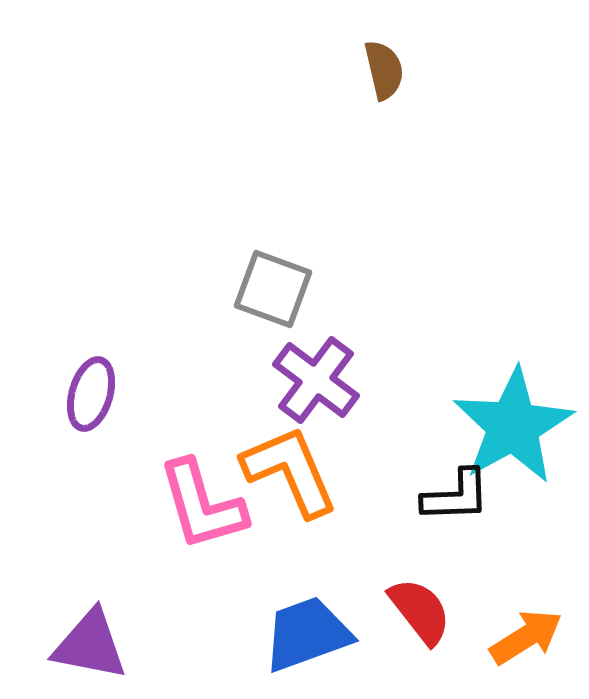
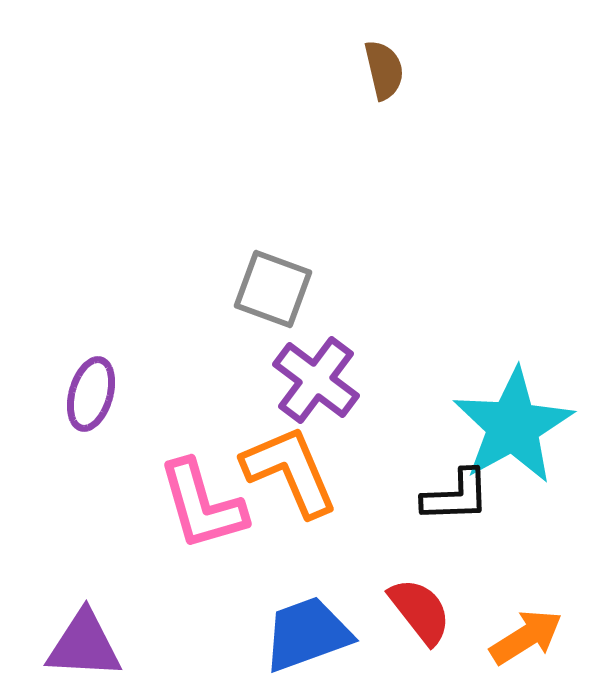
purple triangle: moved 6 px left; rotated 8 degrees counterclockwise
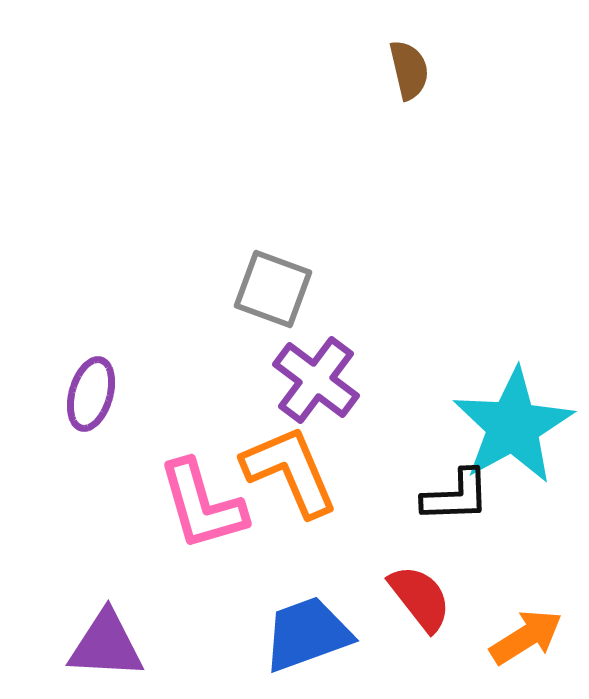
brown semicircle: moved 25 px right
red semicircle: moved 13 px up
purple triangle: moved 22 px right
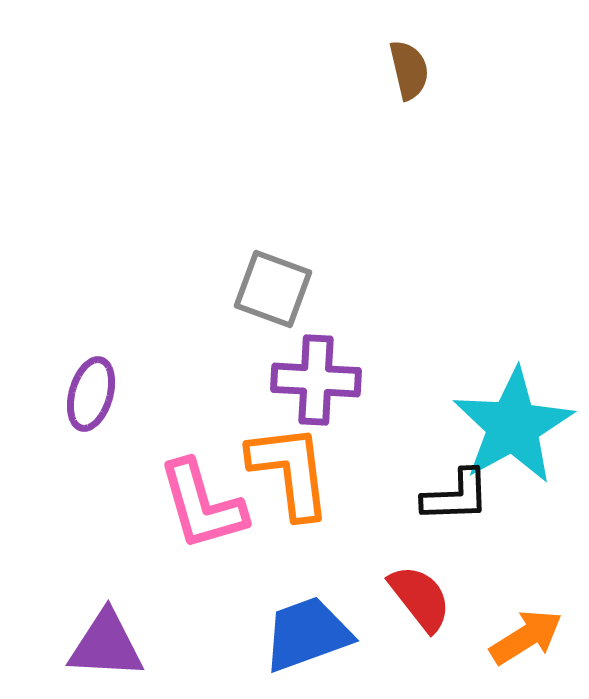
purple cross: rotated 34 degrees counterclockwise
orange L-shape: rotated 16 degrees clockwise
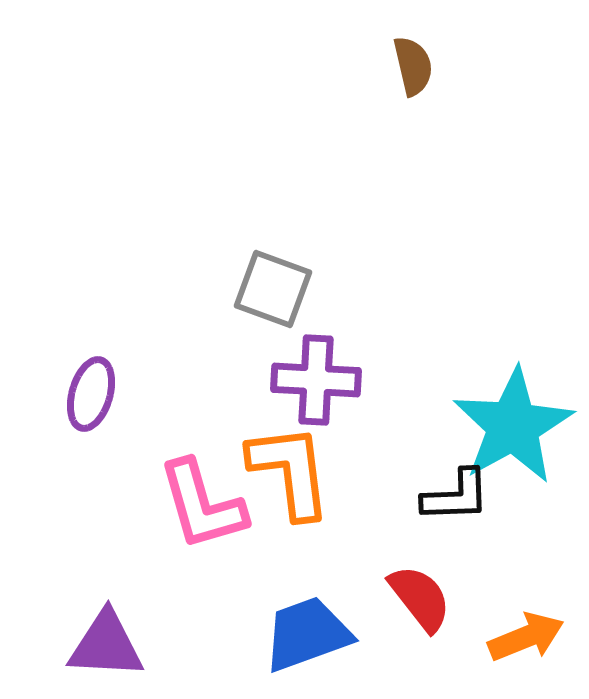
brown semicircle: moved 4 px right, 4 px up
orange arrow: rotated 10 degrees clockwise
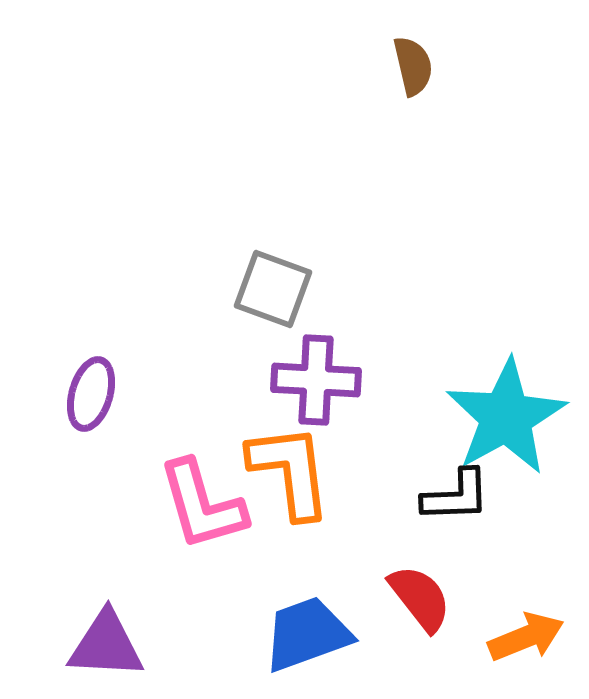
cyan star: moved 7 px left, 9 px up
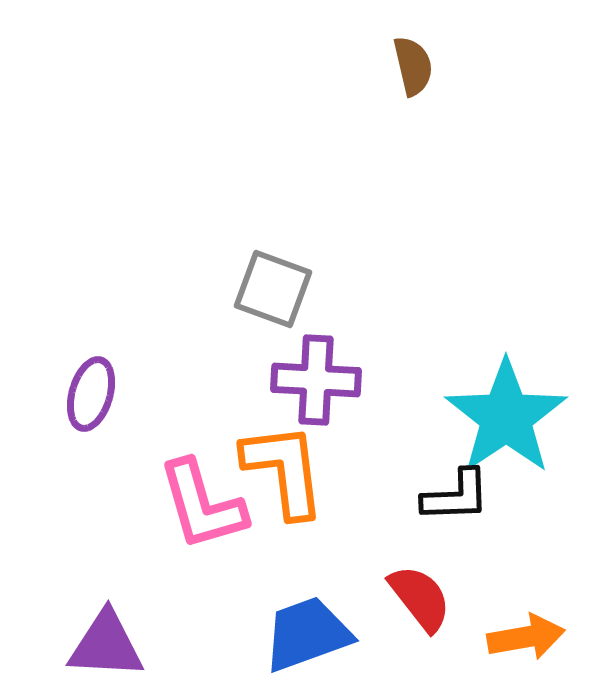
cyan star: rotated 5 degrees counterclockwise
orange L-shape: moved 6 px left, 1 px up
orange arrow: rotated 12 degrees clockwise
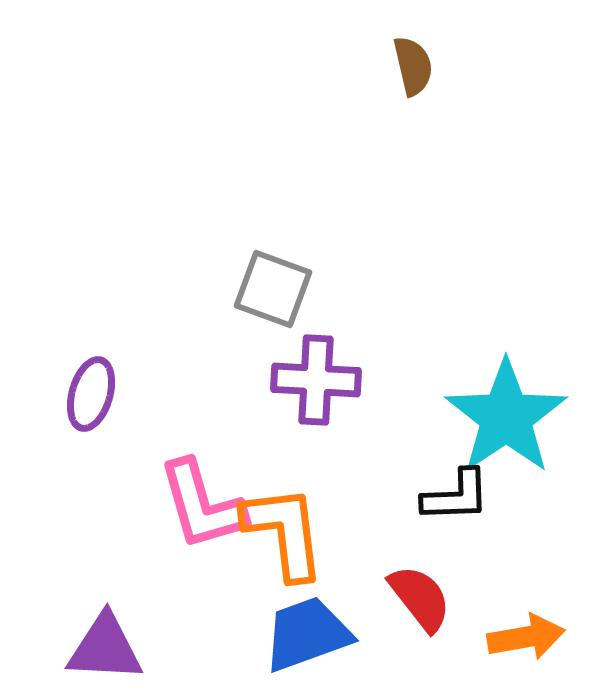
orange L-shape: moved 62 px down
purple triangle: moved 1 px left, 3 px down
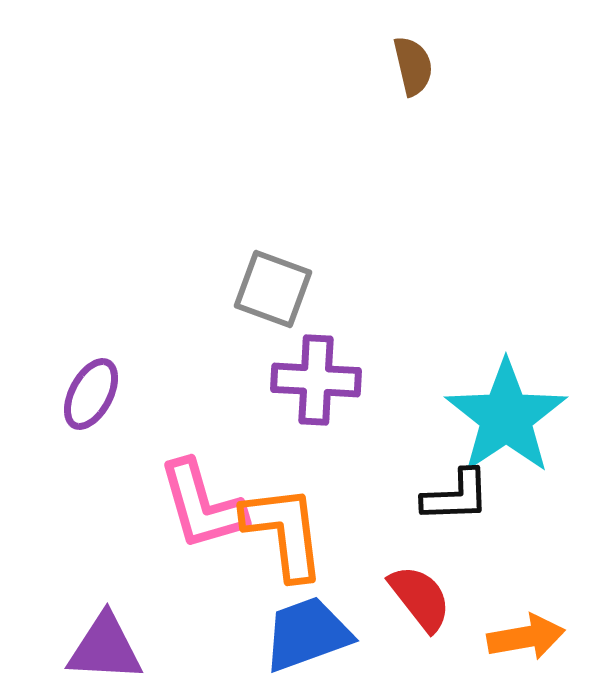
purple ellipse: rotated 12 degrees clockwise
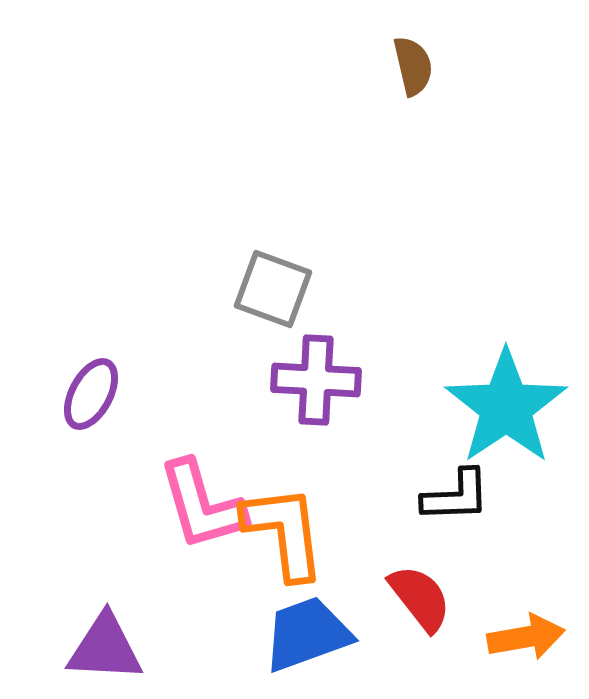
cyan star: moved 10 px up
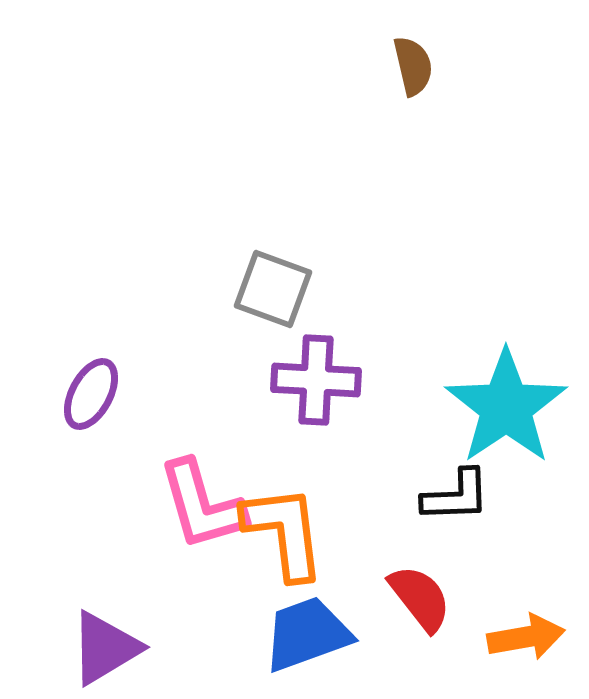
purple triangle: rotated 34 degrees counterclockwise
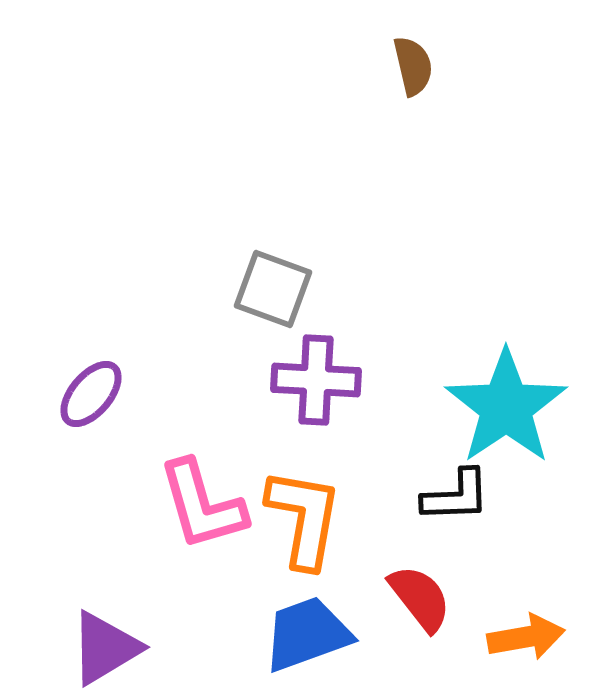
purple ellipse: rotated 12 degrees clockwise
orange L-shape: moved 20 px right, 14 px up; rotated 17 degrees clockwise
